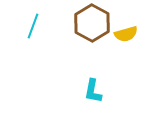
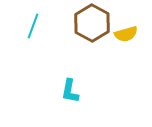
cyan L-shape: moved 23 px left
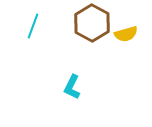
cyan L-shape: moved 2 px right, 4 px up; rotated 15 degrees clockwise
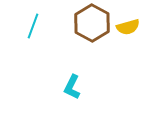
yellow semicircle: moved 2 px right, 7 px up
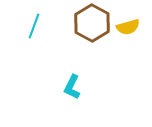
cyan line: moved 1 px right
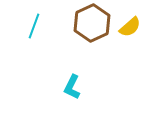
brown hexagon: rotated 6 degrees clockwise
yellow semicircle: moved 2 px right; rotated 25 degrees counterclockwise
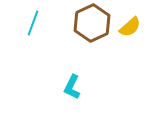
cyan line: moved 1 px left, 3 px up
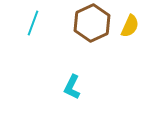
yellow semicircle: moved 1 px up; rotated 25 degrees counterclockwise
